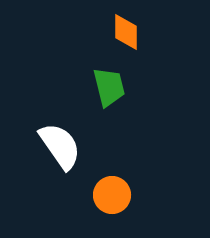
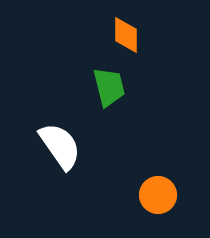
orange diamond: moved 3 px down
orange circle: moved 46 px right
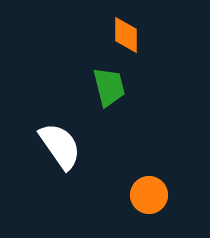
orange circle: moved 9 px left
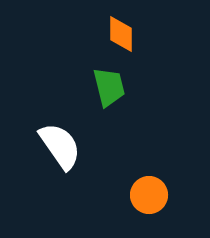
orange diamond: moved 5 px left, 1 px up
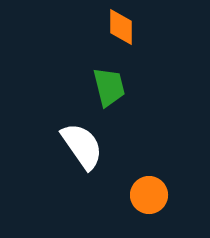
orange diamond: moved 7 px up
white semicircle: moved 22 px right
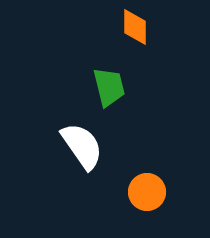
orange diamond: moved 14 px right
orange circle: moved 2 px left, 3 px up
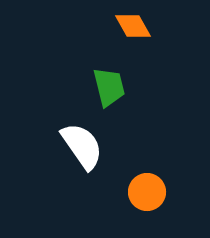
orange diamond: moved 2 px left, 1 px up; rotated 30 degrees counterclockwise
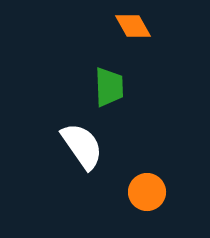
green trapezoid: rotated 12 degrees clockwise
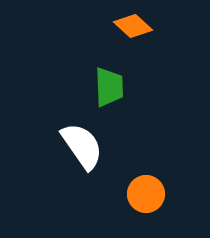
orange diamond: rotated 18 degrees counterclockwise
orange circle: moved 1 px left, 2 px down
